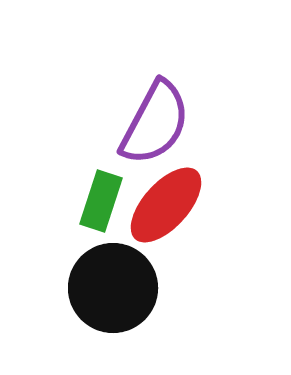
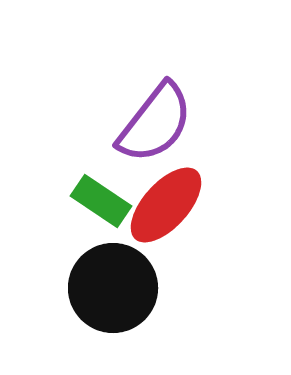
purple semicircle: rotated 10 degrees clockwise
green rectangle: rotated 74 degrees counterclockwise
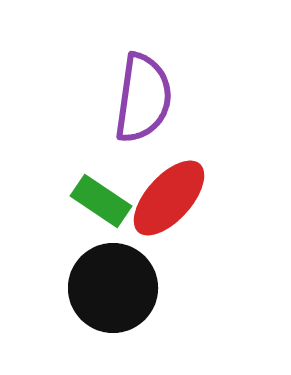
purple semicircle: moved 12 px left, 25 px up; rotated 30 degrees counterclockwise
red ellipse: moved 3 px right, 7 px up
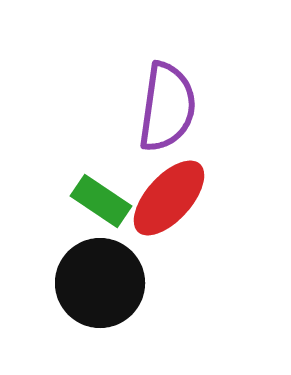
purple semicircle: moved 24 px right, 9 px down
black circle: moved 13 px left, 5 px up
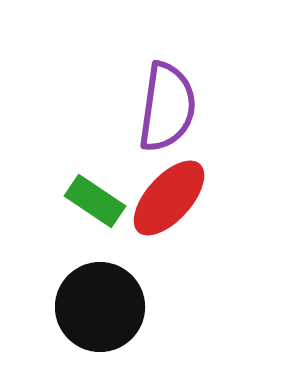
green rectangle: moved 6 px left
black circle: moved 24 px down
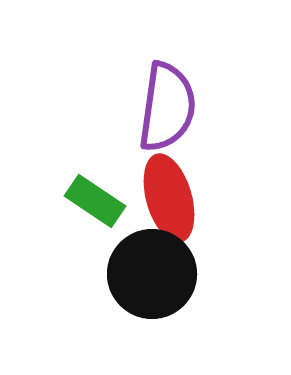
red ellipse: rotated 58 degrees counterclockwise
black circle: moved 52 px right, 33 px up
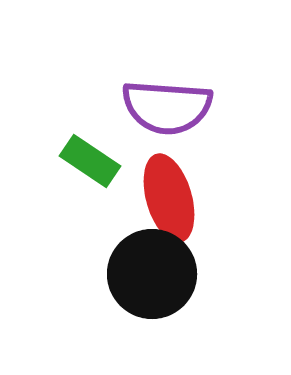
purple semicircle: rotated 86 degrees clockwise
green rectangle: moved 5 px left, 40 px up
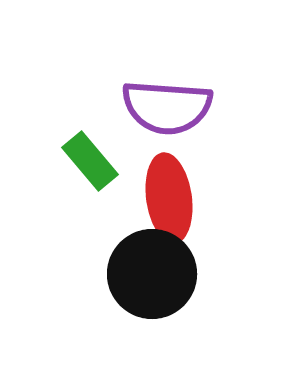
green rectangle: rotated 16 degrees clockwise
red ellipse: rotated 8 degrees clockwise
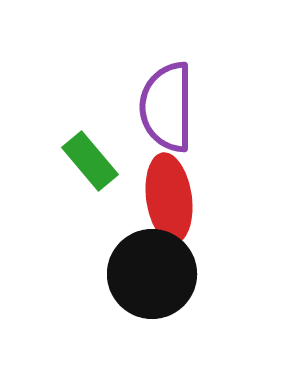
purple semicircle: rotated 86 degrees clockwise
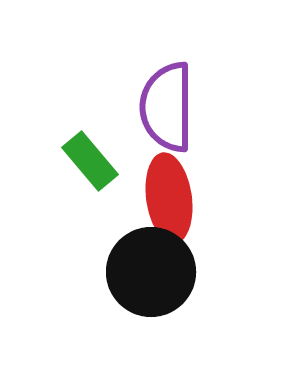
black circle: moved 1 px left, 2 px up
